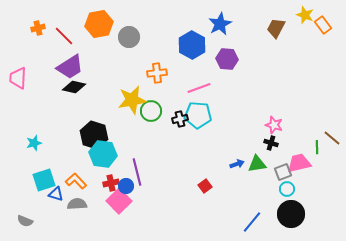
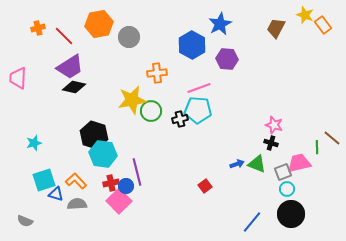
cyan pentagon at (198, 115): moved 5 px up
green triangle at (257, 164): rotated 30 degrees clockwise
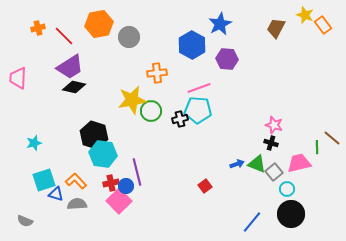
gray square at (283, 172): moved 9 px left; rotated 18 degrees counterclockwise
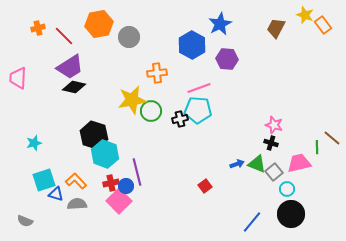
cyan hexagon at (103, 154): moved 2 px right; rotated 12 degrees clockwise
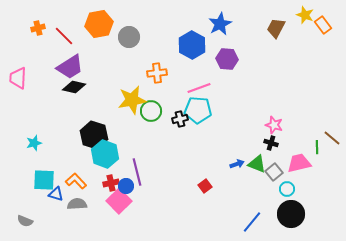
cyan square at (44, 180): rotated 20 degrees clockwise
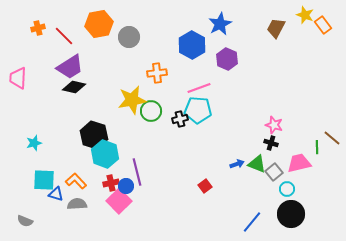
purple hexagon at (227, 59): rotated 20 degrees clockwise
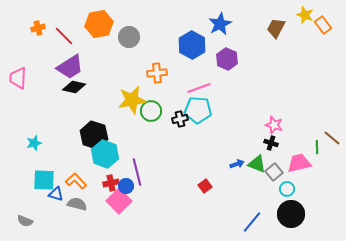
gray semicircle at (77, 204): rotated 18 degrees clockwise
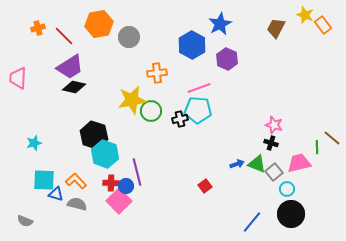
red cross at (111, 183): rotated 14 degrees clockwise
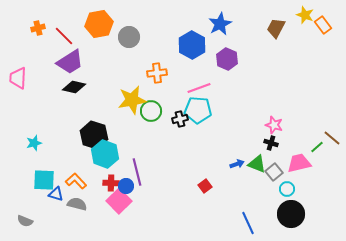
purple trapezoid at (70, 67): moved 5 px up
green line at (317, 147): rotated 48 degrees clockwise
blue line at (252, 222): moved 4 px left, 1 px down; rotated 65 degrees counterclockwise
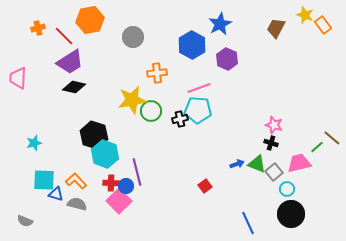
orange hexagon at (99, 24): moved 9 px left, 4 px up
gray circle at (129, 37): moved 4 px right
